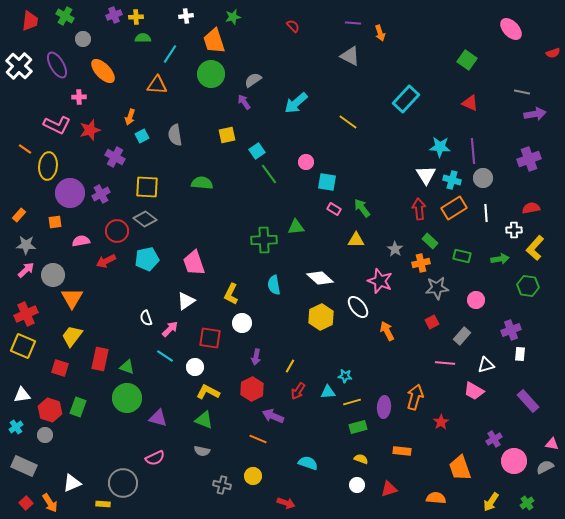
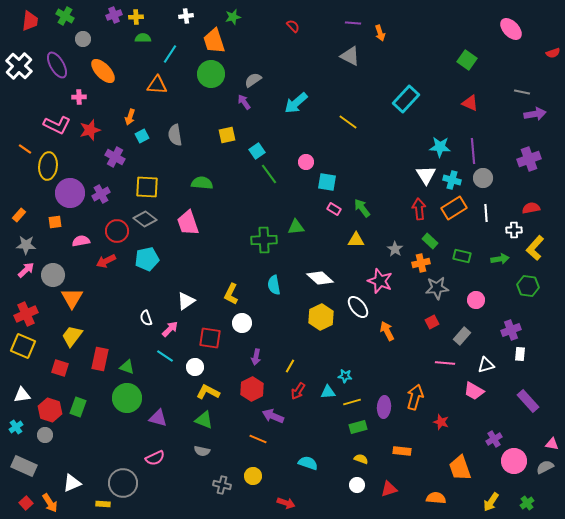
pink trapezoid at (194, 263): moved 6 px left, 40 px up
red star at (441, 422): rotated 21 degrees counterclockwise
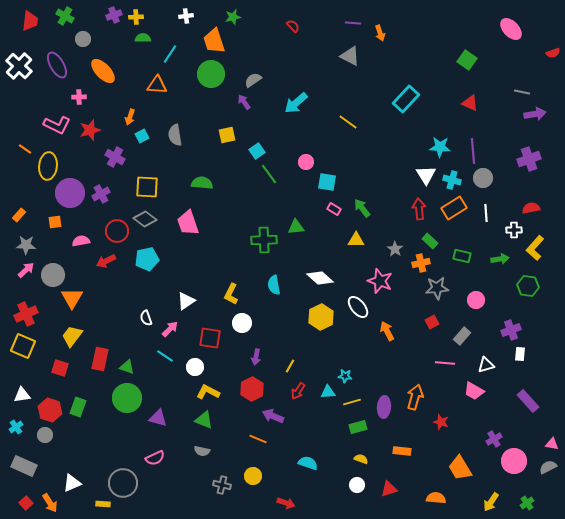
gray semicircle at (545, 467): moved 3 px right
orange trapezoid at (460, 468): rotated 12 degrees counterclockwise
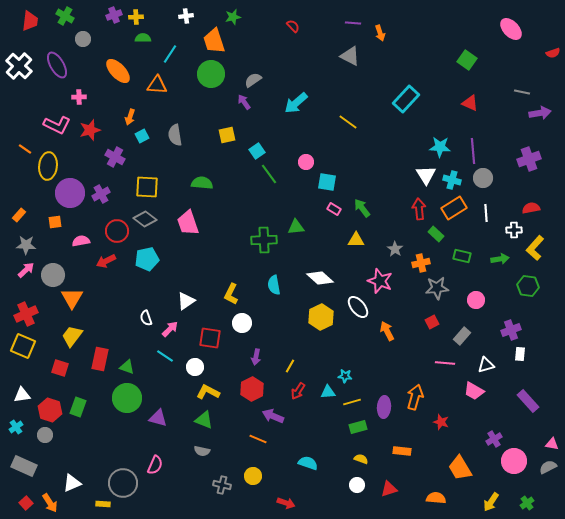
orange ellipse at (103, 71): moved 15 px right
purple arrow at (535, 114): moved 5 px right, 1 px up
green rectangle at (430, 241): moved 6 px right, 7 px up
pink semicircle at (155, 458): moved 7 px down; rotated 42 degrees counterclockwise
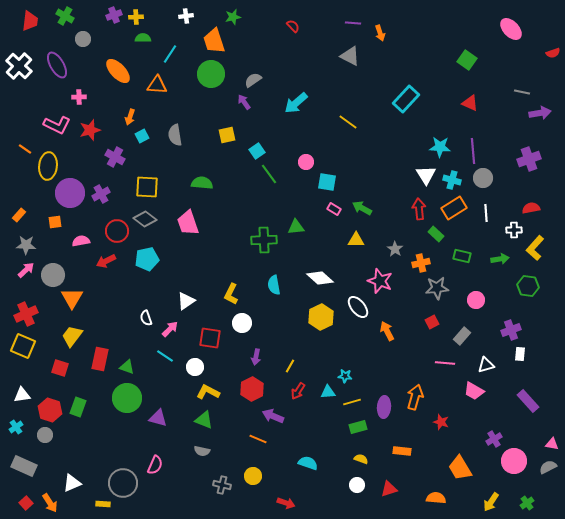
green arrow at (362, 208): rotated 24 degrees counterclockwise
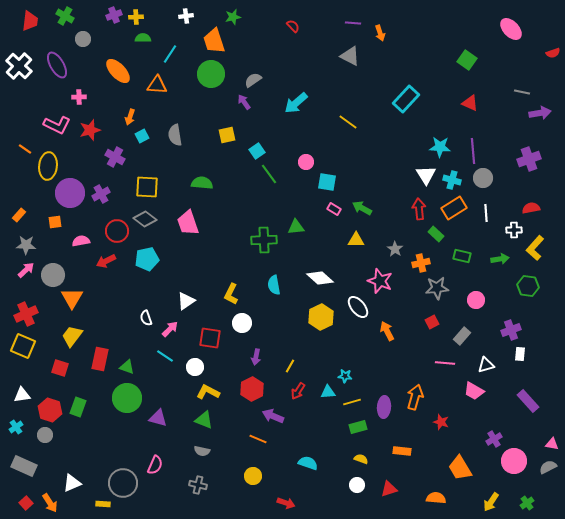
gray cross at (222, 485): moved 24 px left
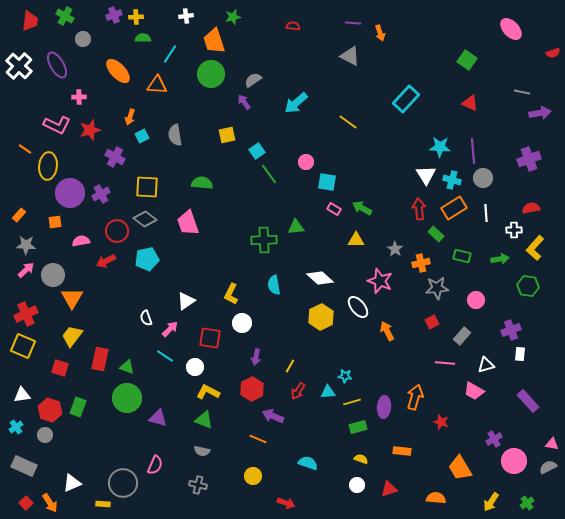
red semicircle at (293, 26): rotated 40 degrees counterclockwise
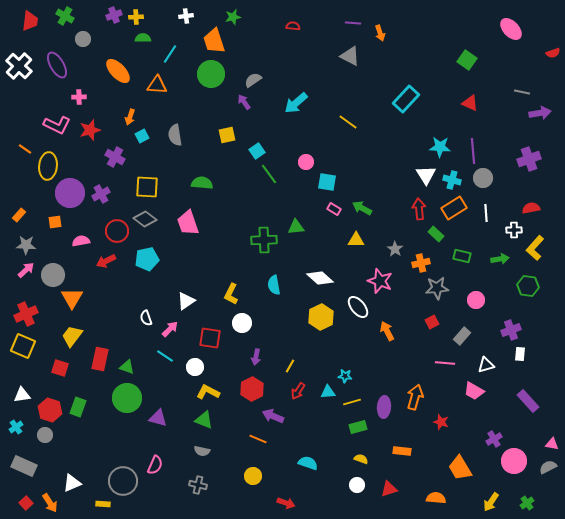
gray circle at (123, 483): moved 2 px up
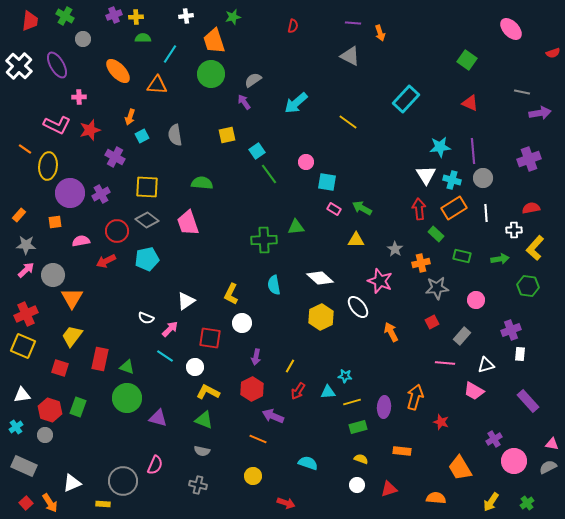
red semicircle at (293, 26): rotated 96 degrees clockwise
cyan star at (440, 147): rotated 10 degrees counterclockwise
gray diamond at (145, 219): moved 2 px right, 1 px down
white semicircle at (146, 318): rotated 49 degrees counterclockwise
orange arrow at (387, 331): moved 4 px right, 1 px down
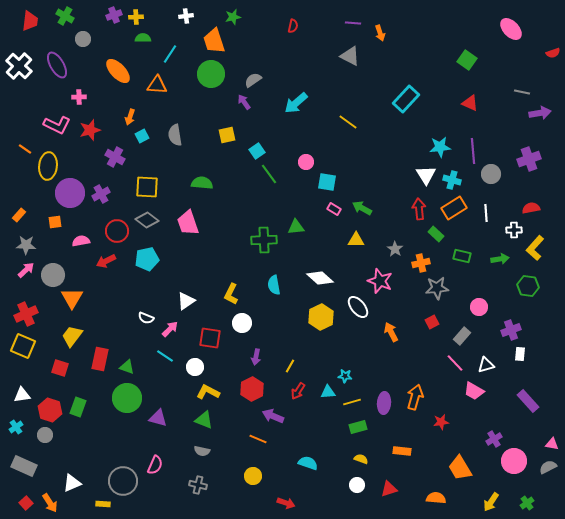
gray circle at (483, 178): moved 8 px right, 4 px up
pink circle at (476, 300): moved 3 px right, 7 px down
pink line at (445, 363): moved 10 px right; rotated 42 degrees clockwise
purple ellipse at (384, 407): moved 4 px up
red star at (441, 422): rotated 28 degrees counterclockwise
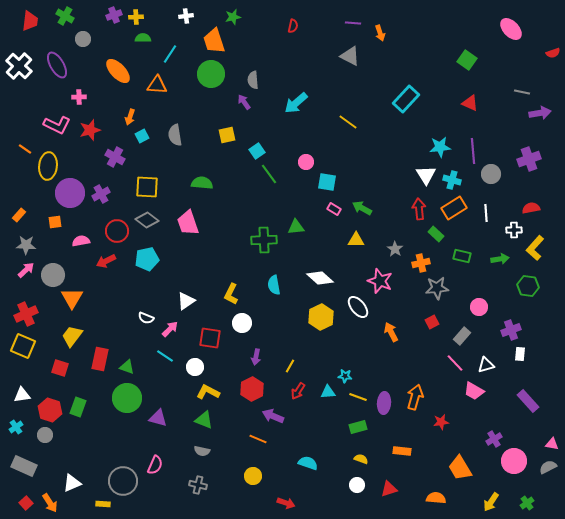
gray semicircle at (253, 80): rotated 60 degrees counterclockwise
yellow line at (352, 402): moved 6 px right, 5 px up; rotated 36 degrees clockwise
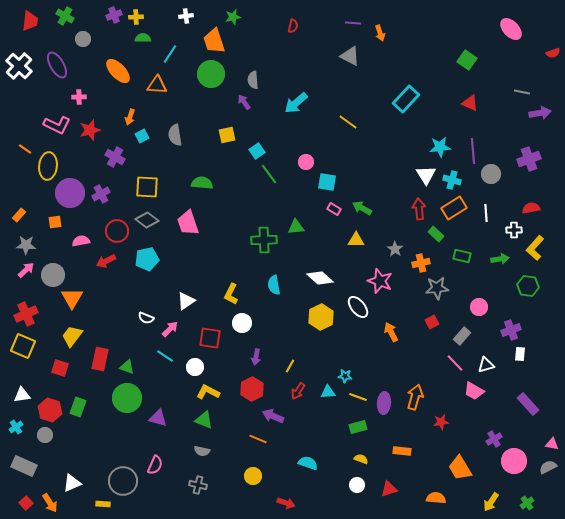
purple rectangle at (528, 401): moved 3 px down
